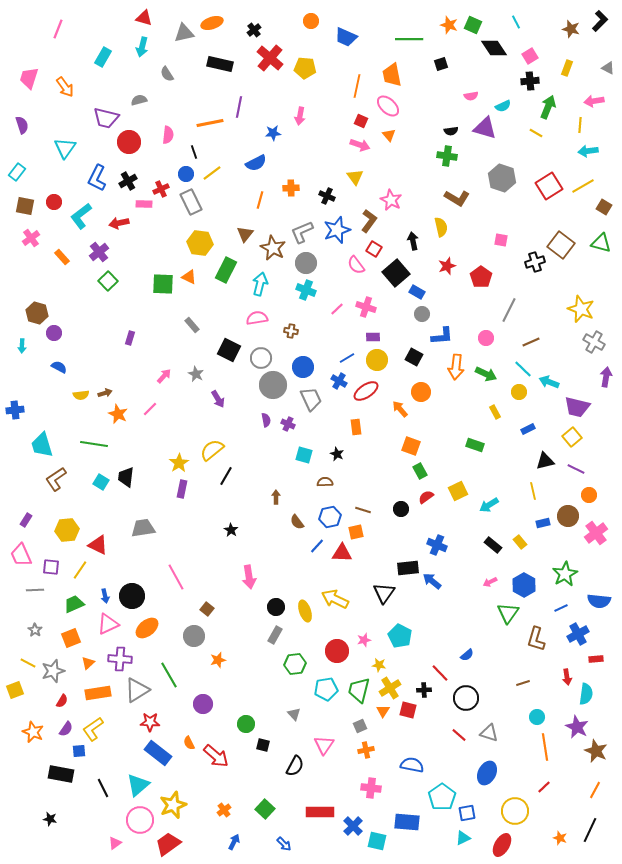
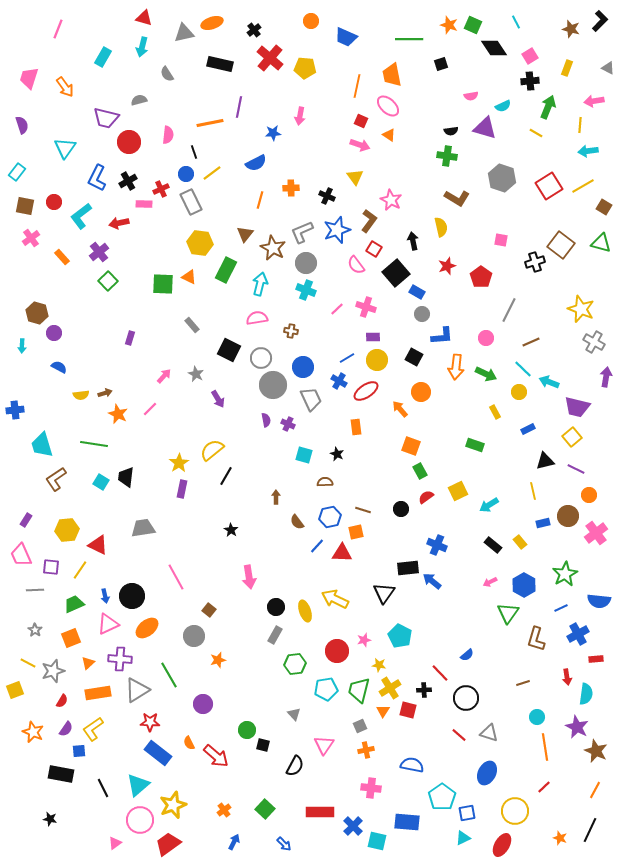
orange triangle at (389, 135): rotated 16 degrees counterclockwise
brown square at (207, 609): moved 2 px right, 1 px down
green circle at (246, 724): moved 1 px right, 6 px down
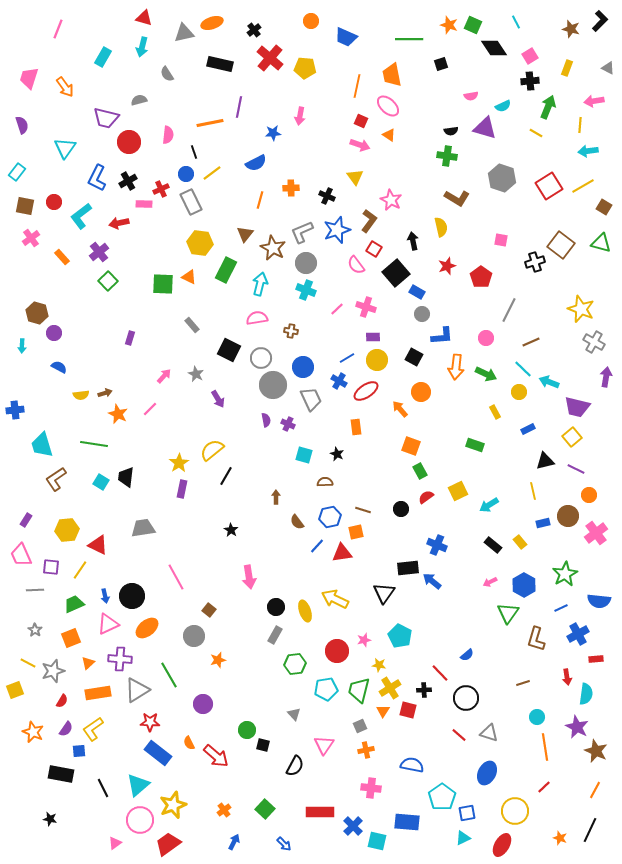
red triangle at (342, 553): rotated 10 degrees counterclockwise
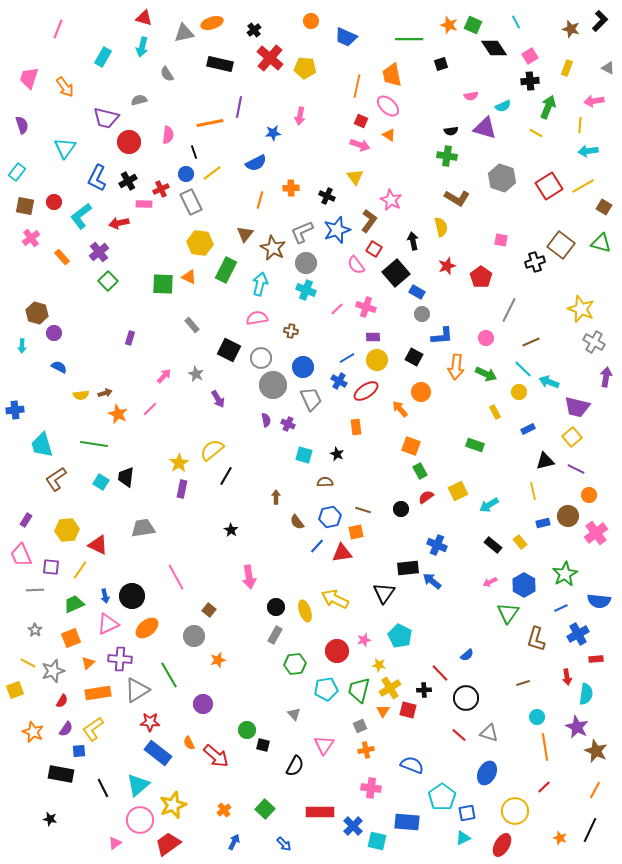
blue semicircle at (412, 765): rotated 10 degrees clockwise
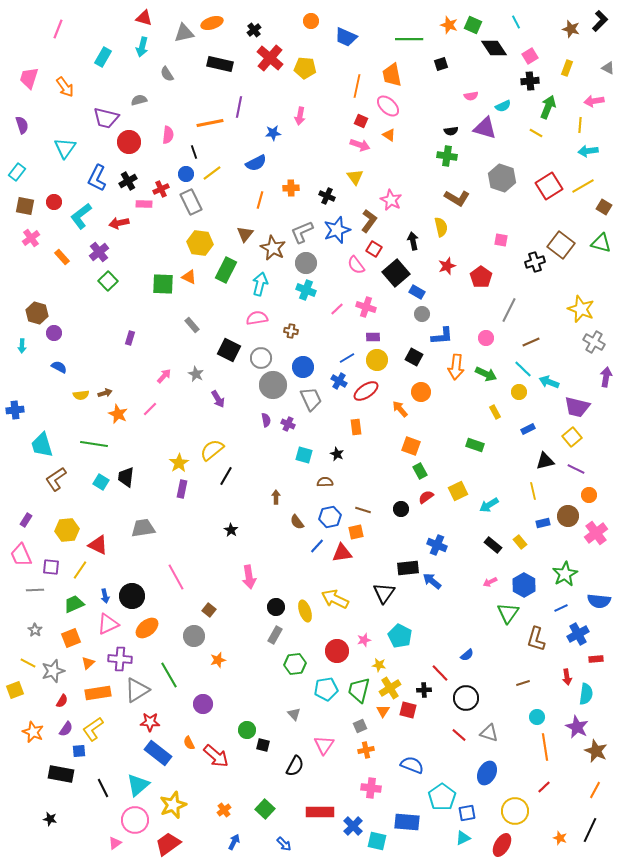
pink circle at (140, 820): moved 5 px left
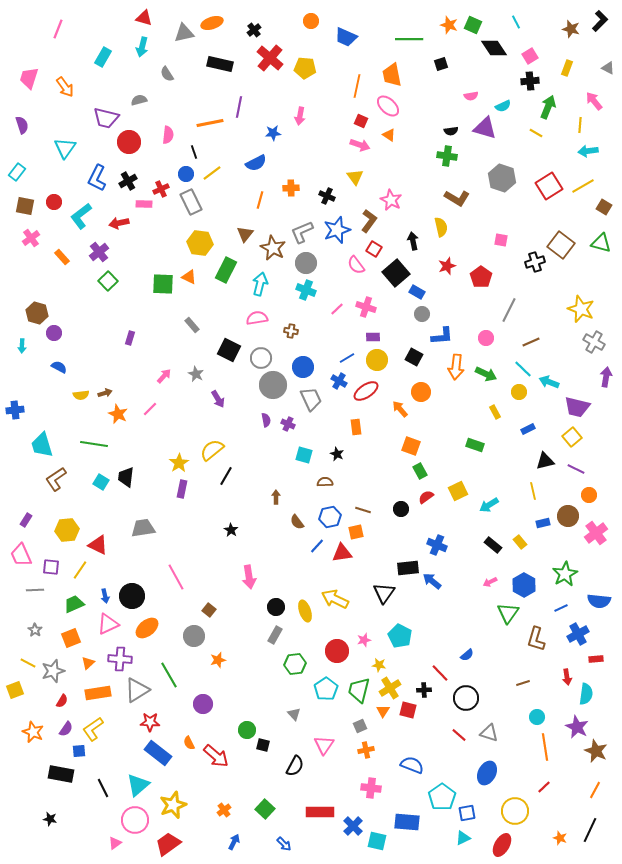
pink arrow at (594, 101): rotated 60 degrees clockwise
cyan pentagon at (326, 689): rotated 25 degrees counterclockwise
